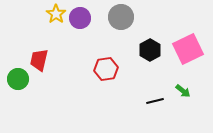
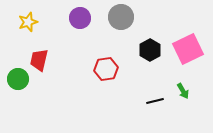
yellow star: moved 28 px left, 8 px down; rotated 18 degrees clockwise
green arrow: rotated 21 degrees clockwise
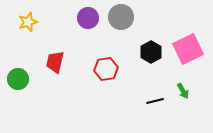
purple circle: moved 8 px right
black hexagon: moved 1 px right, 2 px down
red trapezoid: moved 16 px right, 2 px down
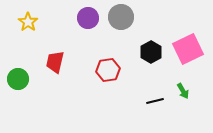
yellow star: rotated 18 degrees counterclockwise
red hexagon: moved 2 px right, 1 px down
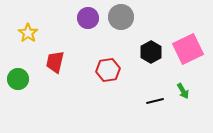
yellow star: moved 11 px down
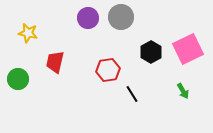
yellow star: rotated 24 degrees counterclockwise
black line: moved 23 px left, 7 px up; rotated 72 degrees clockwise
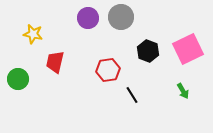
yellow star: moved 5 px right, 1 px down
black hexagon: moved 3 px left, 1 px up; rotated 10 degrees counterclockwise
black line: moved 1 px down
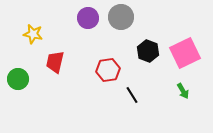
pink square: moved 3 px left, 4 px down
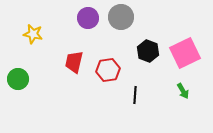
red trapezoid: moved 19 px right
black line: moved 3 px right; rotated 36 degrees clockwise
